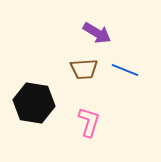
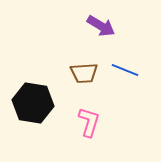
purple arrow: moved 4 px right, 7 px up
brown trapezoid: moved 4 px down
black hexagon: moved 1 px left
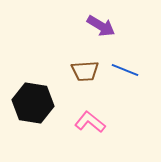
brown trapezoid: moved 1 px right, 2 px up
pink L-shape: moved 1 px right; rotated 68 degrees counterclockwise
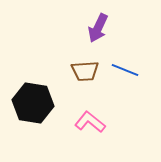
purple arrow: moved 3 px left, 2 px down; rotated 84 degrees clockwise
